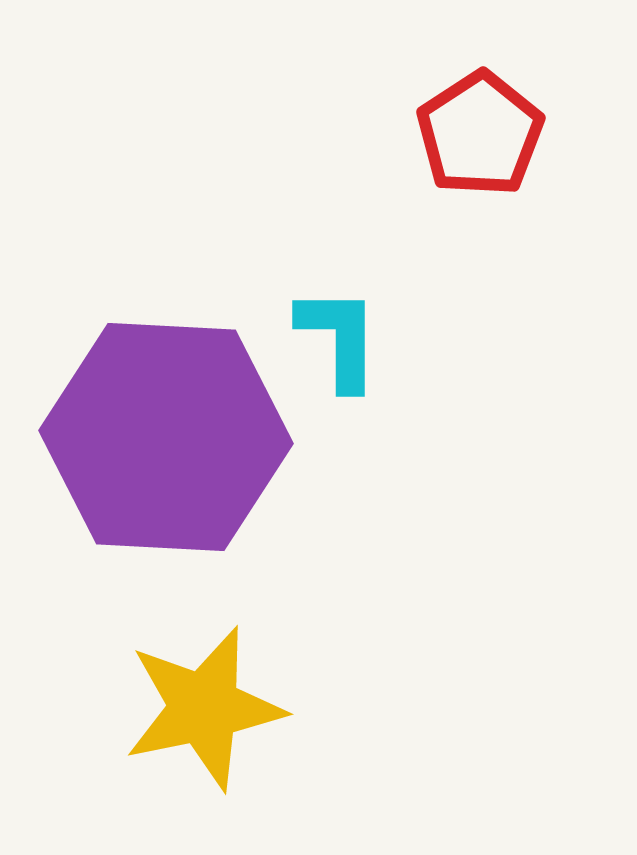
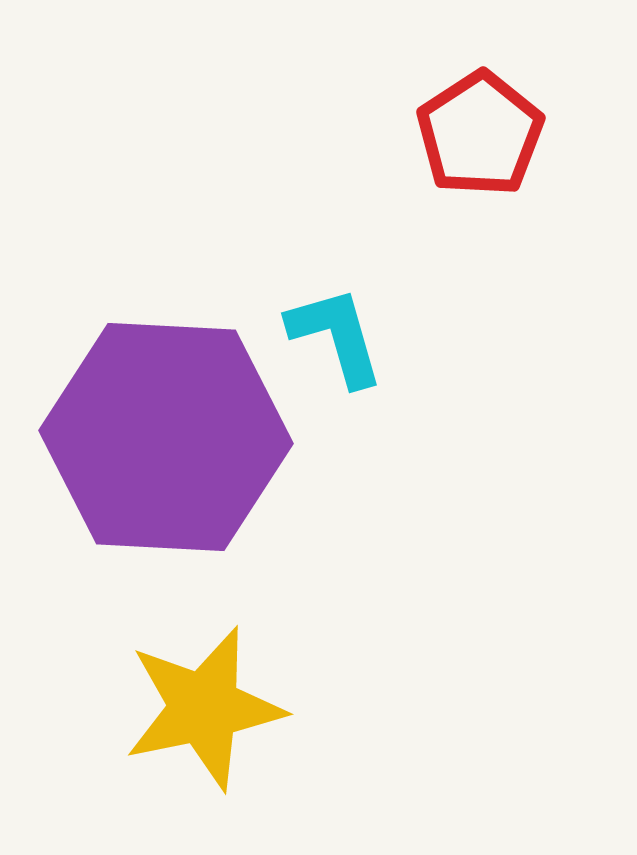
cyan L-shape: moved 3 px left, 2 px up; rotated 16 degrees counterclockwise
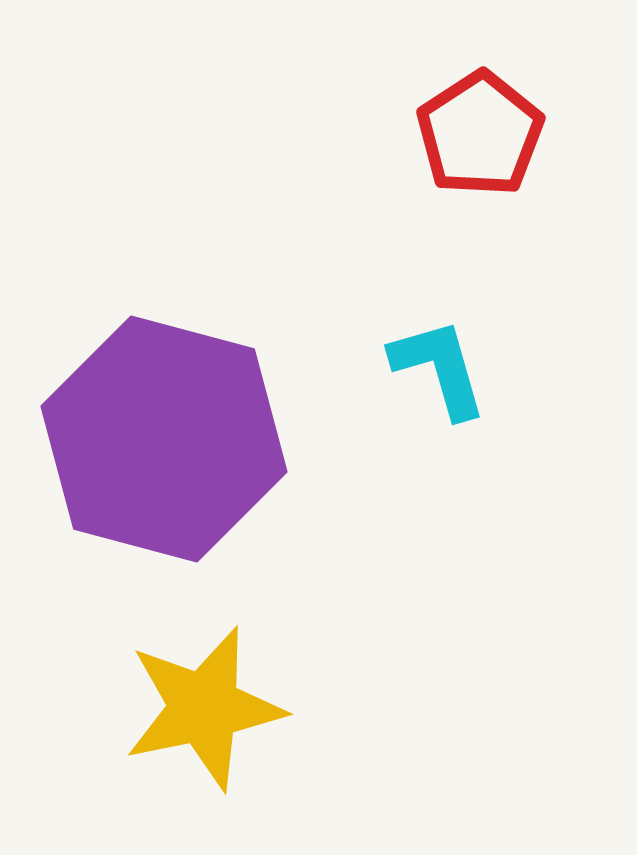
cyan L-shape: moved 103 px right, 32 px down
purple hexagon: moved 2 px left, 2 px down; rotated 12 degrees clockwise
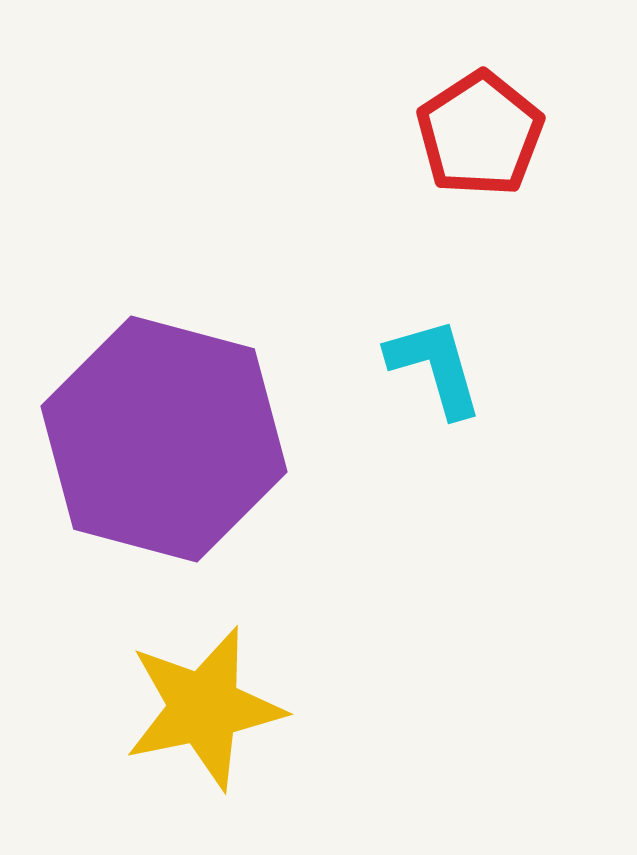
cyan L-shape: moved 4 px left, 1 px up
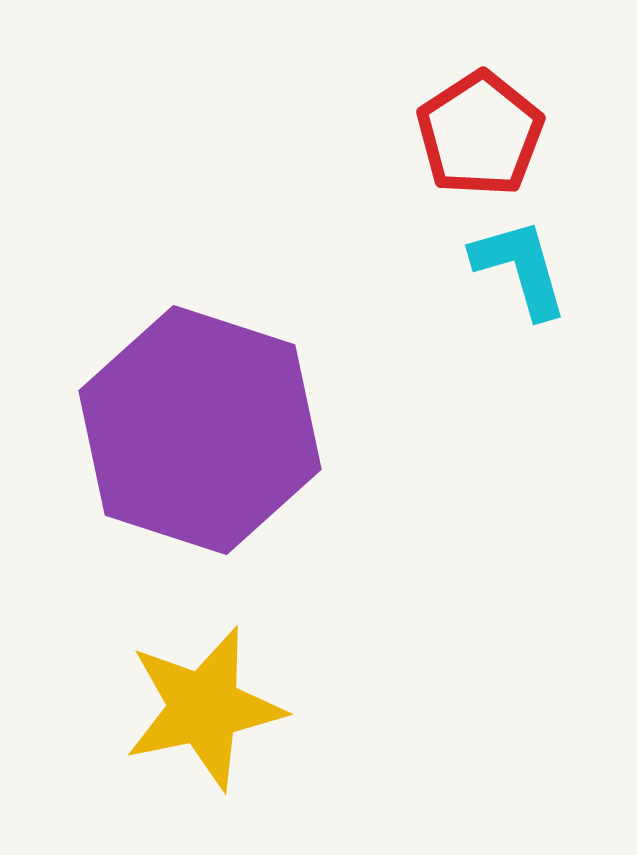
cyan L-shape: moved 85 px right, 99 px up
purple hexagon: moved 36 px right, 9 px up; rotated 3 degrees clockwise
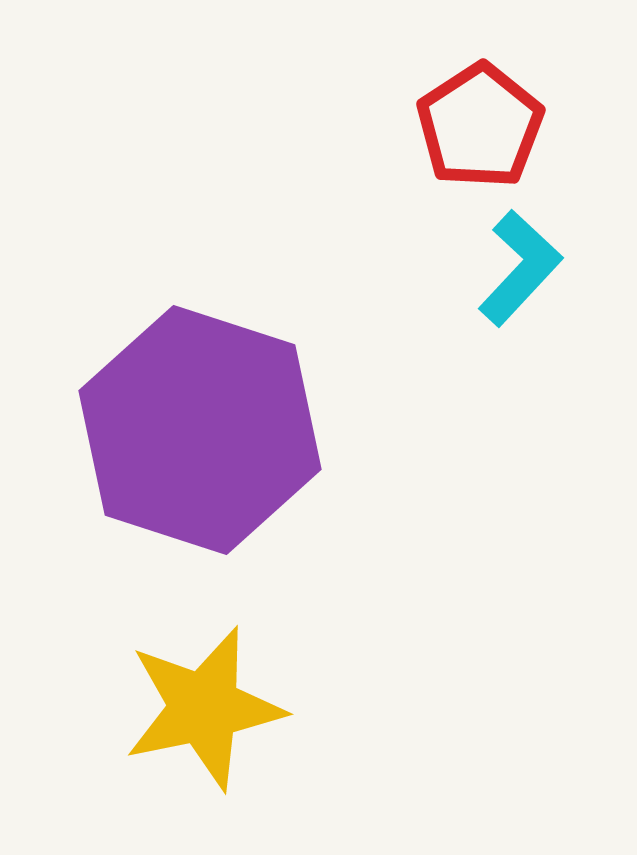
red pentagon: moved 8 px up
cyan L-shape: rotated 59 degrees clockwise
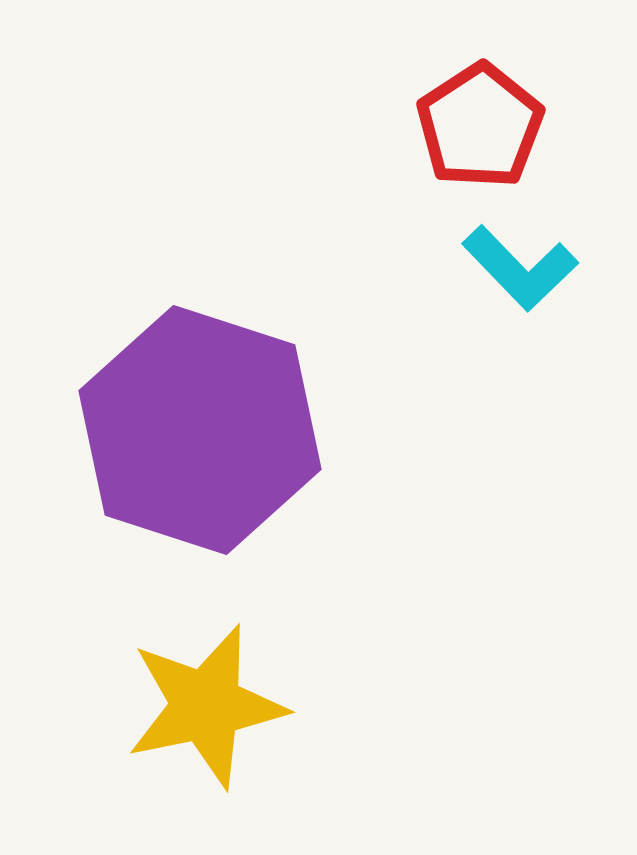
cyan L-shape: rotated 93 degrees clockwise
yellow star: moved 2 px right, 2 px up
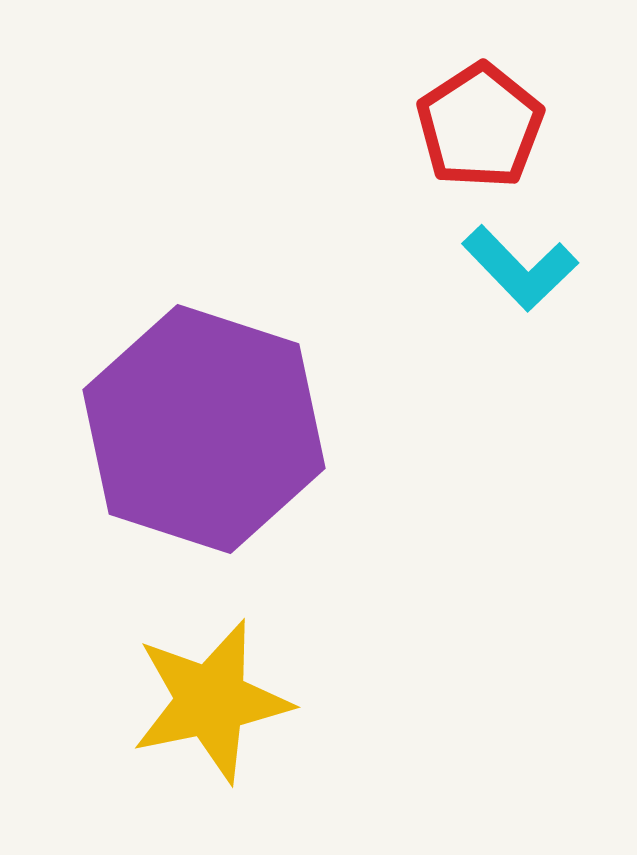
purple hexagon: moved 4 px right, 1 px up
yellow star: moved 5 px right, 5 px up
